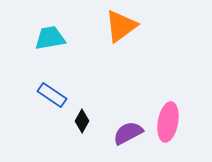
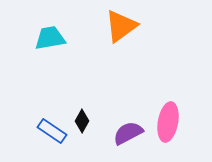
blue rectangle: moved 36 px down
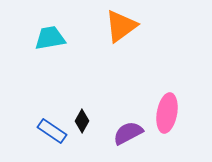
pink ellipse: moved 1 px left, 9 px up
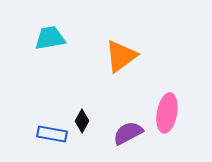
orange triangle: moved 30 px down
blue rectangle: moved 3 px down; rotated 24 degrees counterclockwise
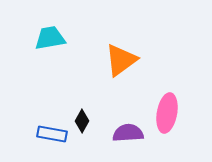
orange triangle: moved 4 px down
purple semicircle: rotated 24 degrees clockwise
